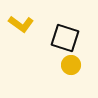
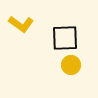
black square: rotated 20 degrees counterclockwise
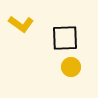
yellow circle: moved 2 px down
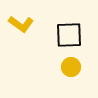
black square: moved 4 px right, 3 px up
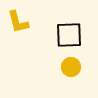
yellow L-shape: moved 3 px left, 2 px up; rotated 40 degrees clockwise
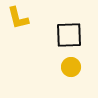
yellow L-shape: moved 4 px up
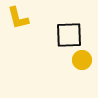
yellow circle: moved 11 px right, 7 px up
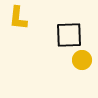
yellow L-shape: rotated 20 degrees clockwise
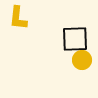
black square: moved 6 px right, 4 px down
